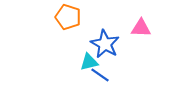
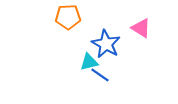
orange pentagon: rotated 20 degrees counterclockwise
pink triangle: rotated 30 degrees clockwise
blue star: moved 1 px right
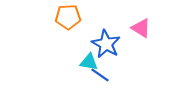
cyan triangle: rotated 24 degrees clockwise
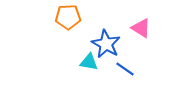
blue line: moved 25 px right, 6 px up
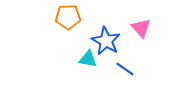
pink triangle: rotated 15 degrees clockwise
blue star: moved 3 px up
cyan triangle: moved 1 px left, 3 px up
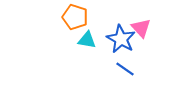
orange pentagon: moved 7 px right; rotated 20 degrees clockwise
blue star: moved 15 px right, 2 px up
cyan triangle: moved 1 px left, 19 px up
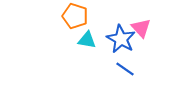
orange pentagon: moved 1 px up
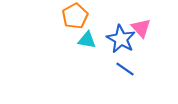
orange pentagon: rotated 25 degrees clockwise
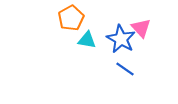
orange pentagon: moved 4 px left, 2 px down
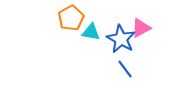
pink triangle: rotated 45 degrees clockwise
cyan triangle: moved 4 px right, 8 px up
blue line: rotated 18 degrees clockwise
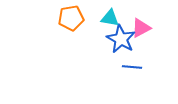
orange pentagon: rotated 20 degrees clockwise
cyan triangle: moved 19 px right, 14 px up
blue line: moved 7 px right, 2 px up; rotated 48 degrees counterclockwise
